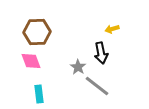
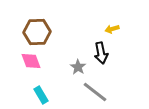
gray line: moved 2 px left, 6 px down
cyan rectangle: moved 2 px right, 1 px down; rotated 24 degrees counterclockwise
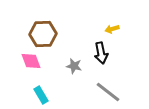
brown hexagon: moved 6 px right, 2 px down
gray star: moved 4 px left, 1 px up; rotated 21 degrees counterclockwise
gray line: moved 13 px right
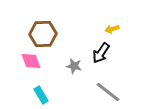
black arrow: rotated 45 degrees clockwise
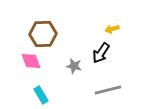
gray line: moved 2 px up; rotated 52 degrees counterclockwise
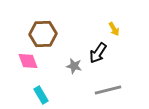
yellow arrow: moved 2 px right; rotated 104 degrees counterclockwise
black arrow: moved 3 px left
pink diamond: moved 3 px left
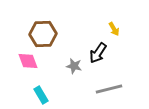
gray line: moved 1 px right, 1 px up
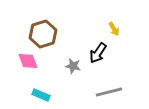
brown hexagon: rotated 16 degrees counterclockwise
gray star: moved 1 px left
gray line: moved 3 px down
cyan rectangle: rotated 36 degrees counterclockwise
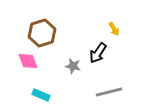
brown hexagon: moved 1 px left, 1 px up
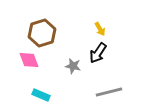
yellow arrow: moved 14 px left
pink diamond: moved 1 px right, 1 px up
